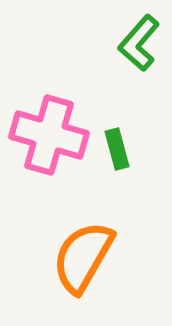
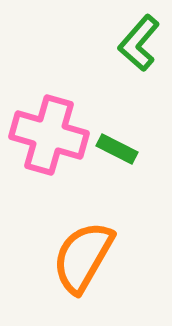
green rectangle: rotated 48 degrees counterclockwise
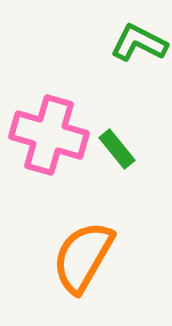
green L-shape: rotated 76 degrees clockwise
green rectangle: rotated 24 degrees clockwise
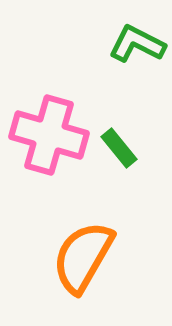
green L-shape: moved 2 px left, 1 px down
green rectangle: moved 2 px right, 1 px up
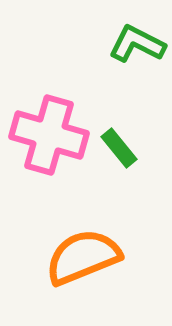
orange semicircle: rotated 38 degrees clockwise
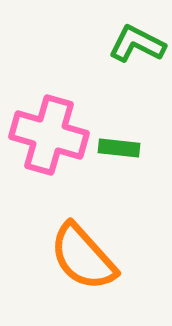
green rectangle: rotated 45 degrees counterclockwise
orange semicircle: rotated 110 degrees counterclockwise
